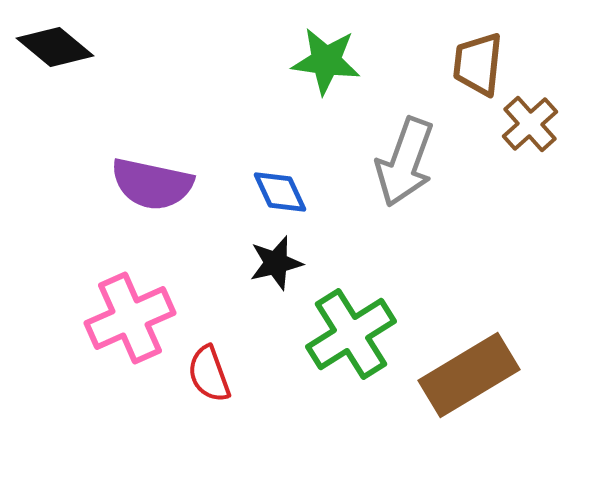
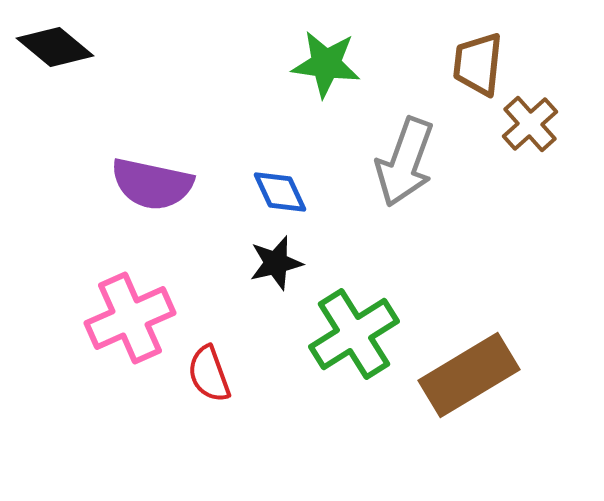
green star: moved 3 px down
green cross: moved 3 px right
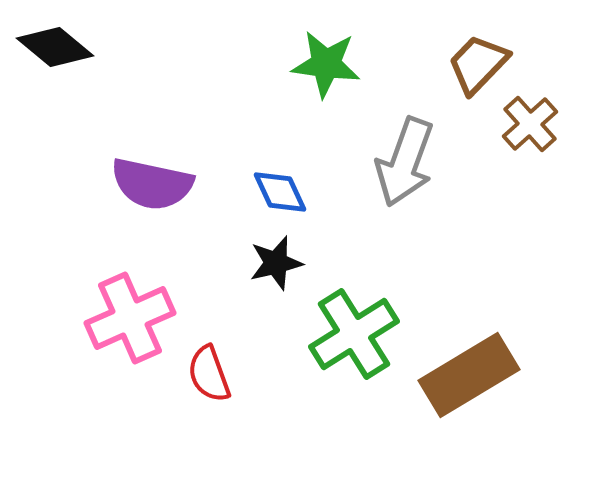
brown trapezoid: rotated 38 degrees clockwise
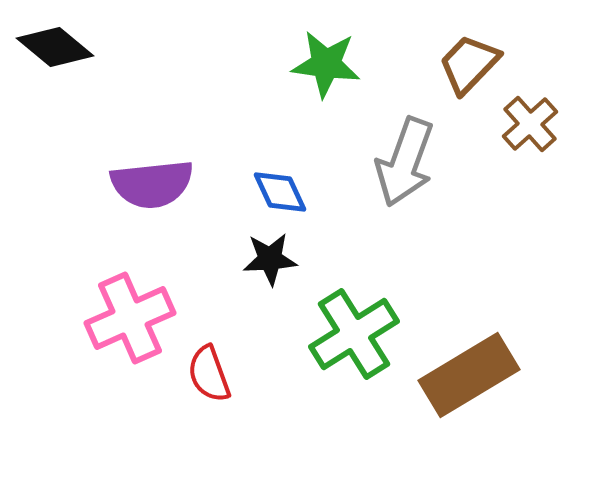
brown trapezoid: moved 9 px left
purple semicircle: rotated 18 degrees counterclockwise
black star: moved 6 px left, 4 px up; rotated 10 degrees clockwise
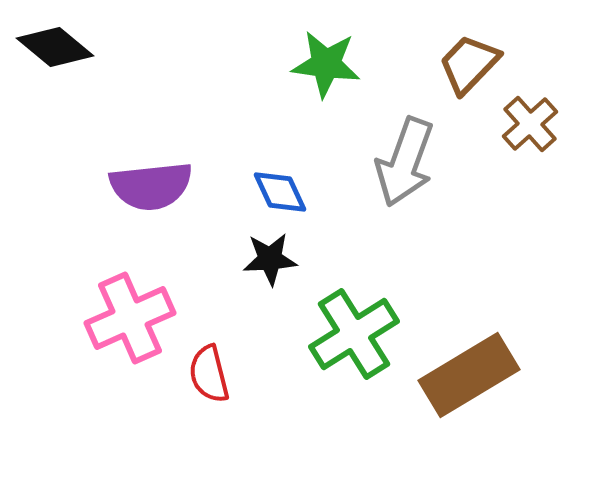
purple semicircle: moved 1 px left, 2 px down
red semicircle: rotated 6 degrees clockwise
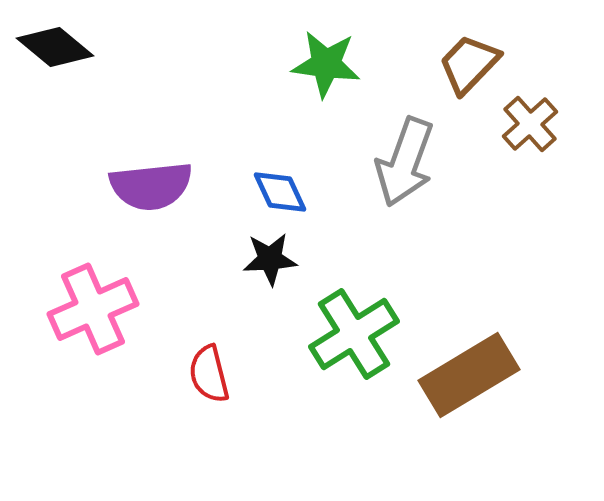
pink cross: moved 37 px left, 9 px up
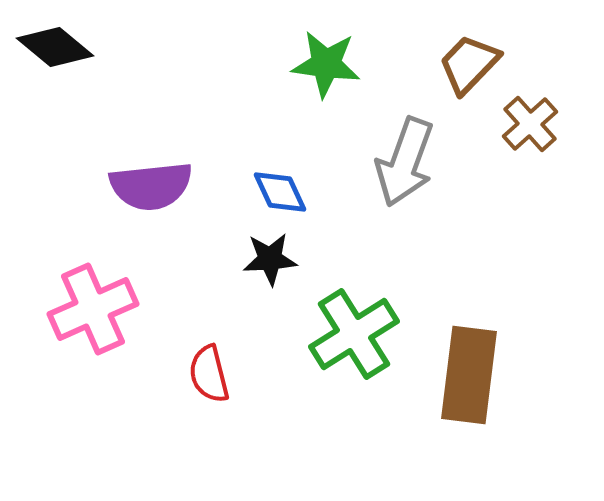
brown rectangle: rotated 52 degrees counterclockwise
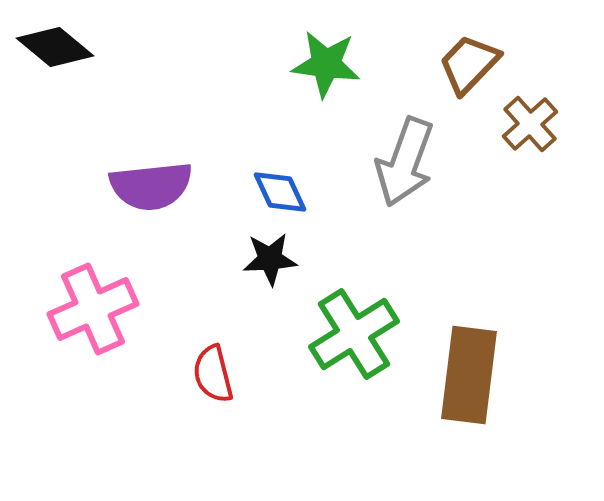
red semicircle: moved 4 px right
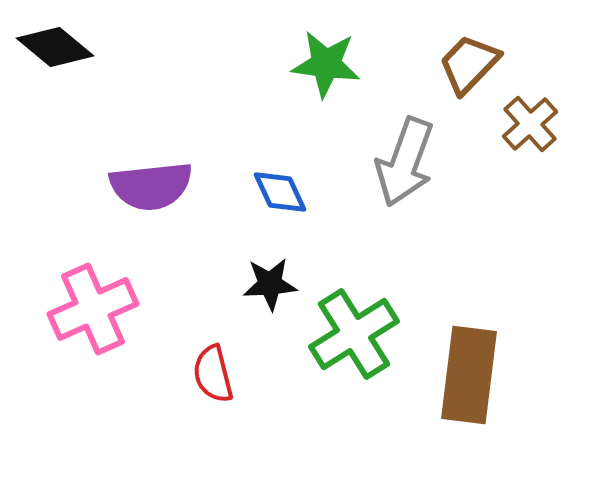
black star: moved 25 px down
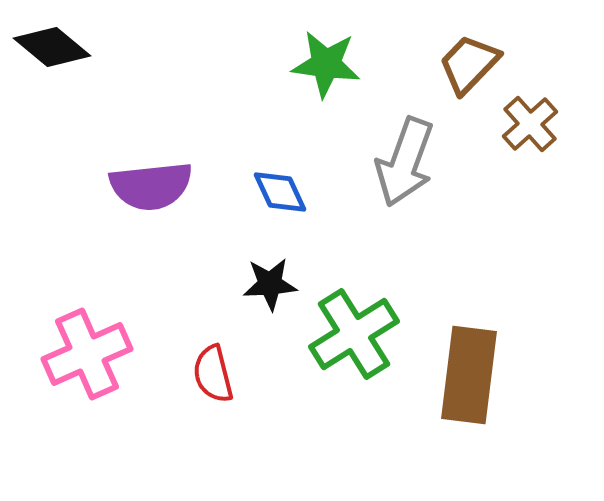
black diamond: moved 3 px left
pink cross: moved 6 px left, 45 px down
